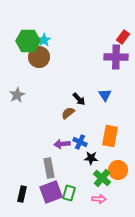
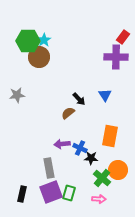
gray star: rotated 21 degrees clockwise
blue cross: moved 6 px down
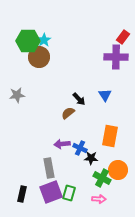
green cross: rotated 12 degrees counterclockwise
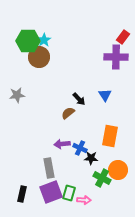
pink arrow: moved 15 px left, 1 px down
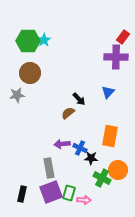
brown circle: moved 9 px left, 16 px down
blue triangle: moved 3 px right, 3 px up; rotated 16 degrees clockwise
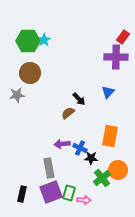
green cross: rotated 24 degrees clockwise
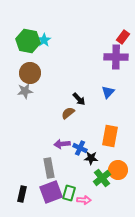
green hexagon: rotated 10 degrees clockwise
gray star: moved 8 px right, 4 px up
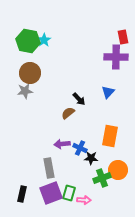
red rectangle: rotated 48 degrees counterclockwise
green cross: rotated 18 degrees clockwise
purple square: moved 1 px down
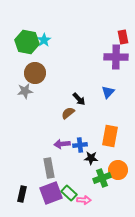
green hexagon: moved 1 px left, 1 px down
brown circle: moved 5 px right
blue cross: moved 3 px up; rotated 32 degrees counterclockwise
green rectangle: rotated 63 degrees counterclockwise
